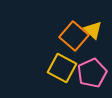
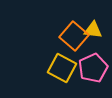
yellow triangle: rotated 36 degrees counterclockwise
pink pentagon: moved 1 px right, 5 px up
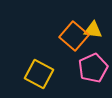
yellow square: moved 23 px left, 6 px down
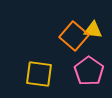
pink pentagon: moved 4 px left, 3 px down; rotated 12 degrees counterclockwise
yellow square: rotated 20 degrees counterclockwise
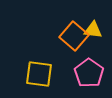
pink pentagon: moved 2 px down
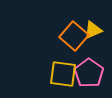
yellow triangle: rotated 30 degrees counterclockwise
yellow square: moved 24 px right
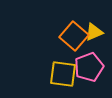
yellow triangle: moved 1 px right, 2 px down
pink pentagon: moved 6 px up; rotated 16 degrees clockwise
